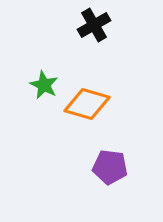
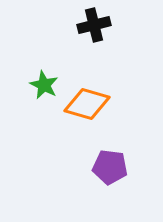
black cross: rotated 16 degrees clockwise
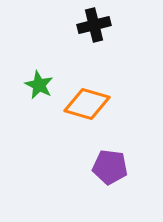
green star: moved 5 px left
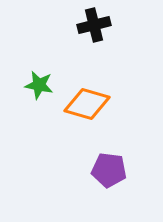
green star: rotated 16 degrees counterclockwise
purple pentagon: moved 1 px left, 3 px down
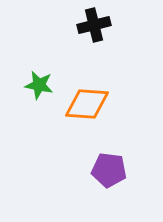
orange diamond: rotated 12 degrees counterclockwise
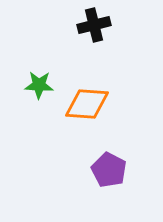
green star: rotated 8 degrees counterclockwise
purple pentagon: rotated 20 degrees clockwise
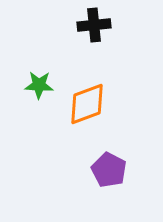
black cross: rotated 8 degrees clockwise
orange diamond: rotated 24 degrees counterclockwise
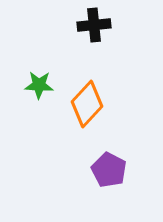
orange diamond: rotated 27 degrees counterclockwise
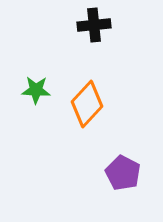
green star: moved 3 px left, 5 px down
purple pentagon: moved 14 px right, 3 px down
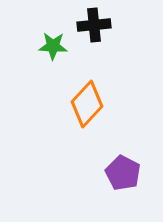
green star: moved 17 px right, 44 px up
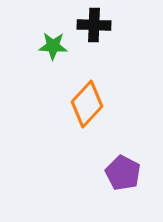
black cross: rotated 8 degrees clockwise
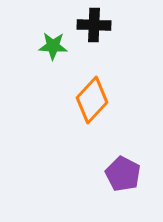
orange diamond: moved 5 px right, 4 px up
purple pentagon: moved 1 px down
